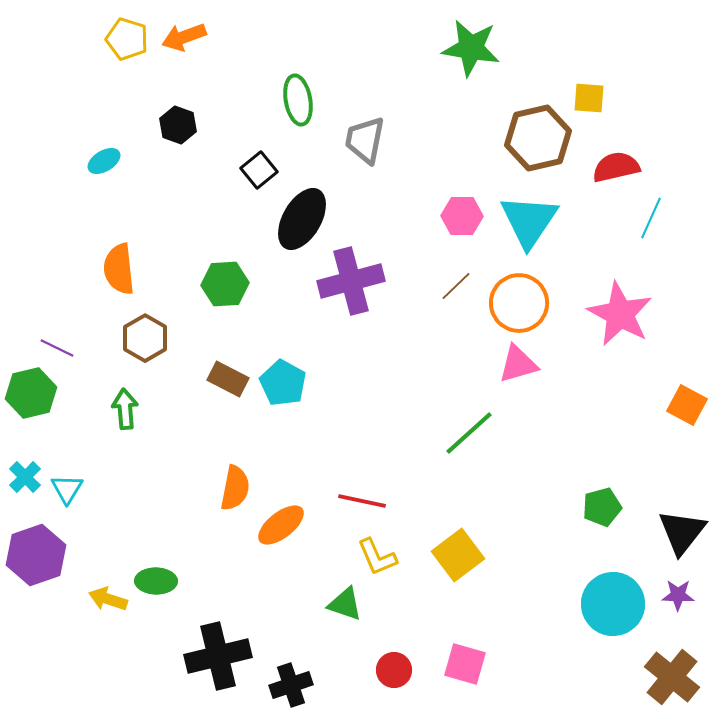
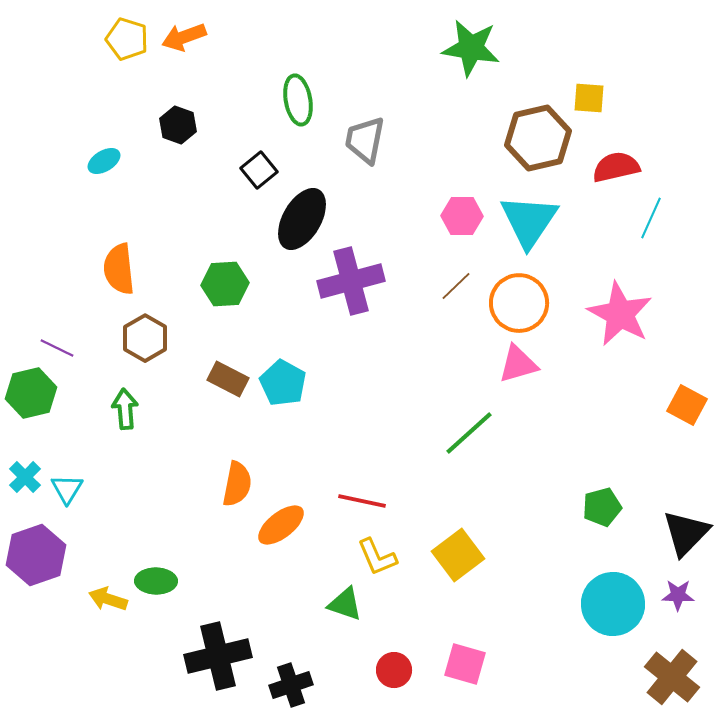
orange semicircle at (235, 488): moved 2 px right, 4 px up
black triangle at (682, 532): moved 4 px right, 1 px down; rotated 6 degrees clockwise
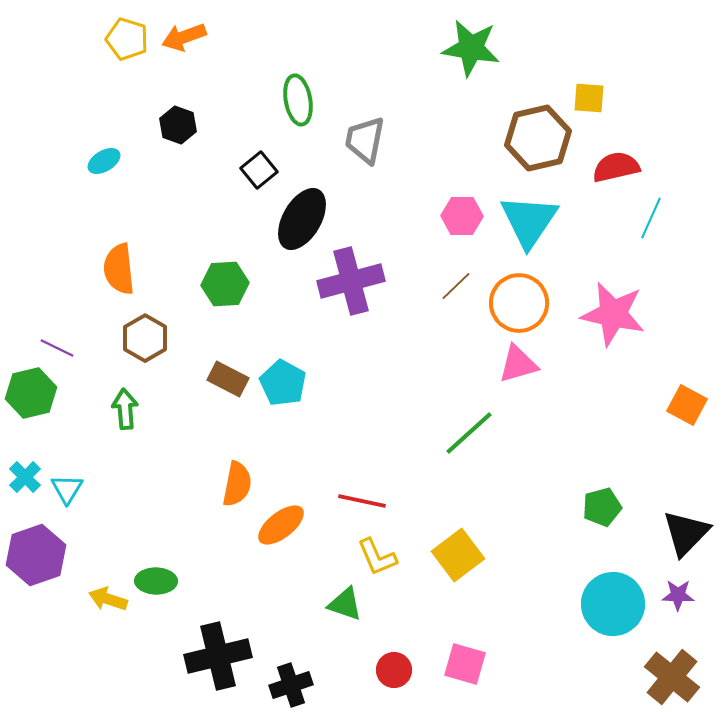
pink star at (620, 314): moved 7 px left; rotated 16 degrees counterclockwise
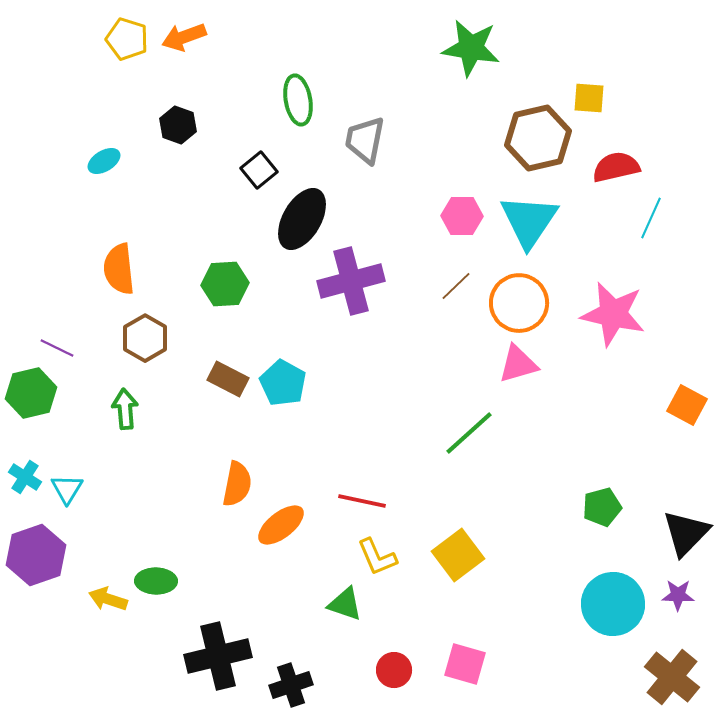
cyan cross at (25, 477): rotated 12 degrees counterclockwise
